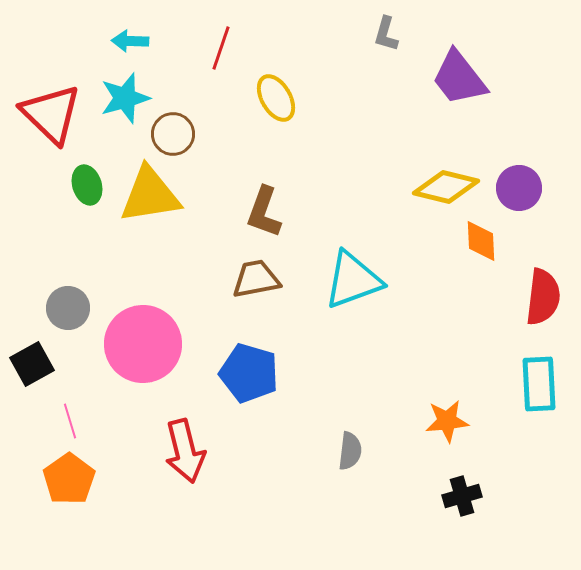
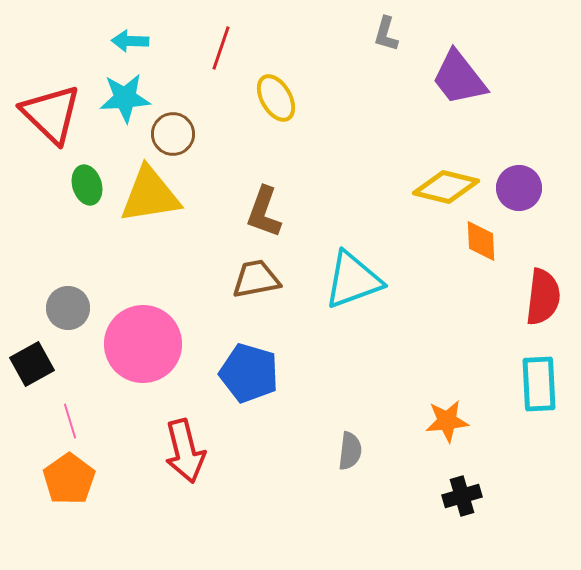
cyan star: rotated 12 degrees clockwise
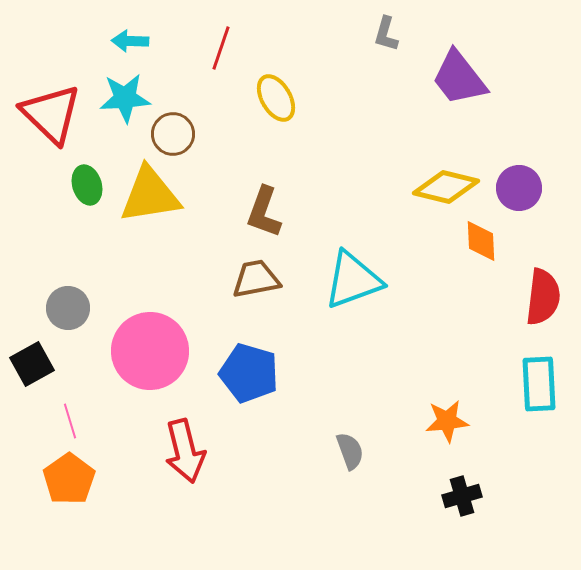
pink circle: moved 7 px right, 7 px down
gray semicircle: rotated 27 degrees counterclockwise
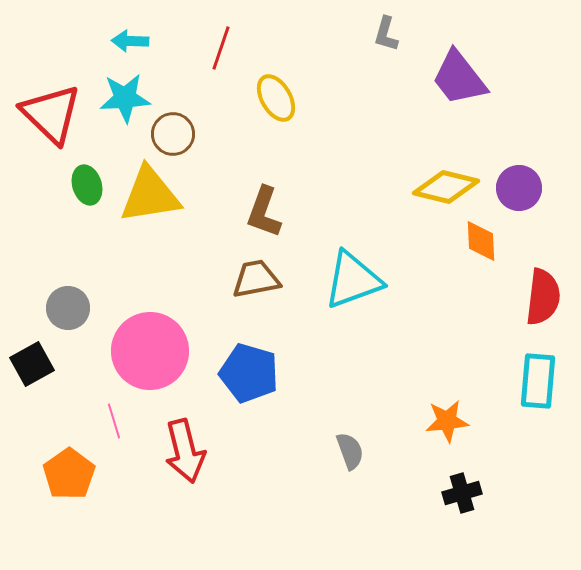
cyan rectangle: moved 1 px left, 3 px up; rotated 8 degrees clockwise
pink line: moved 44 px right
orange pentagon: moved 5 px up
black cross: moved 3 px up
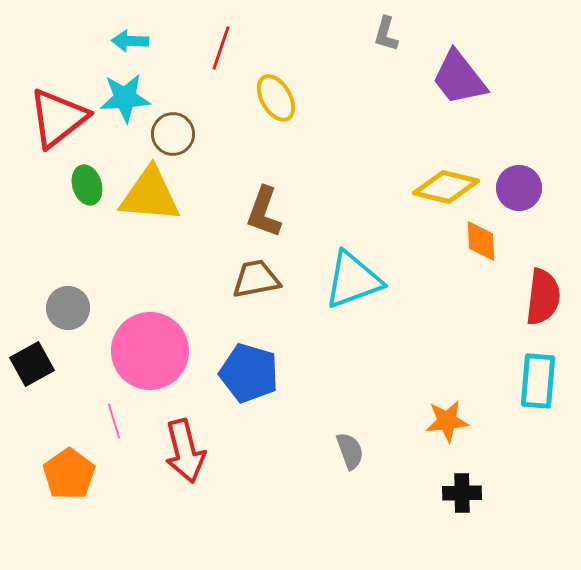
red triangle: moved 7 px right, 4 px down; rotated 38 degrees clockwise
yellow triangle: rotated 14 degrees clockwise
black cross: rotated 15 degrees clockwise
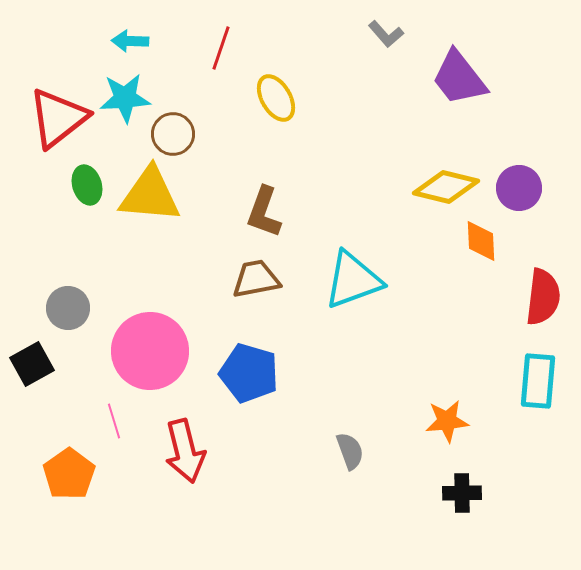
gray L-shape: rotated 57 degrees counterclockwise
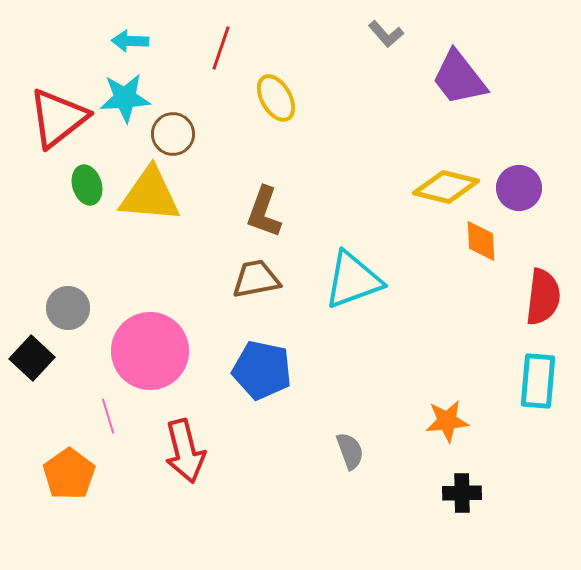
black square: moved 6 px up; rotated 18 degrees counterclockwise
blue pentagon: moved 13 px right, 3 px up; rotated 4 degrees counterclockwise
pink line: moved 6 px left, 5 px up
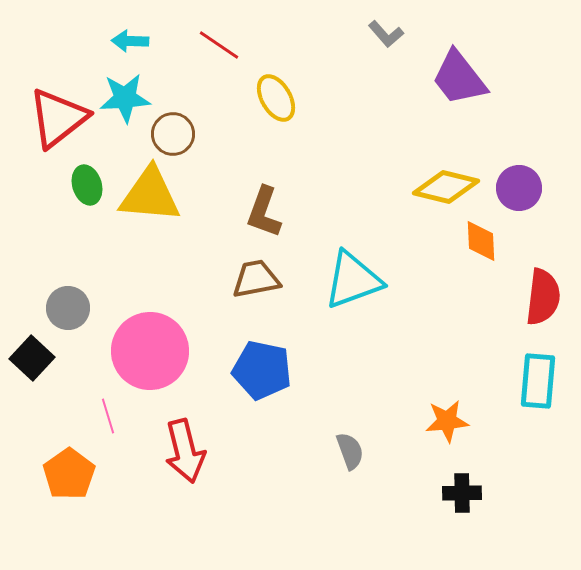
red line: moved 2 px left, 3 px up; rotated 75 degrees counterclockwise
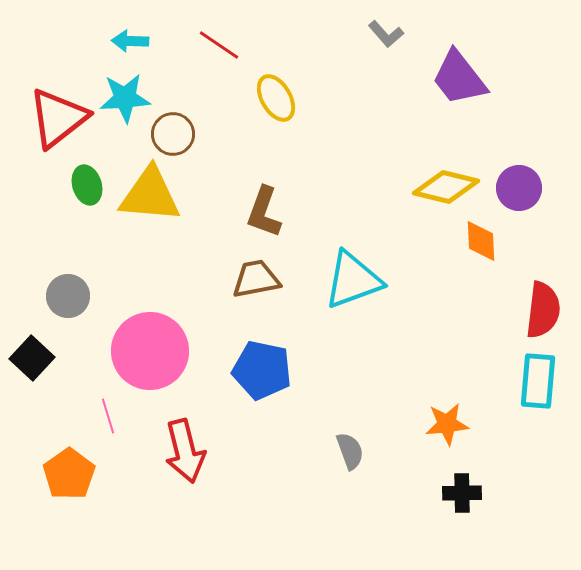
red semicircle: moved 13 px down
gray circle: moved 12 px up
orange star: moved 3 px down
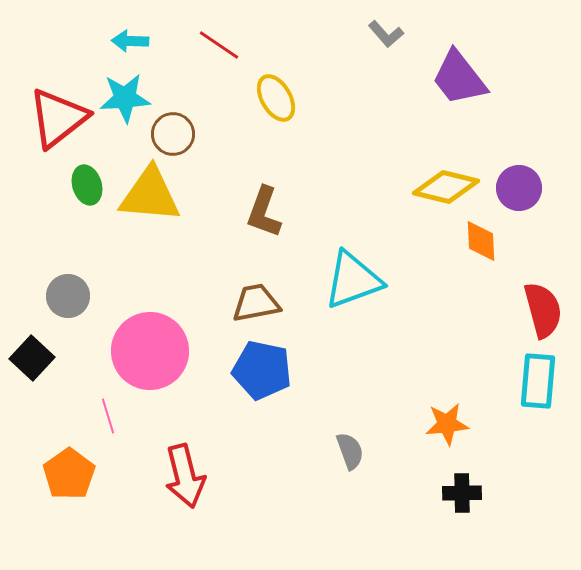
brown trapezoid: moved 24 px down
red semicircle: rotated 22 degrees counterclockwise
red arrow: moved 25 px down
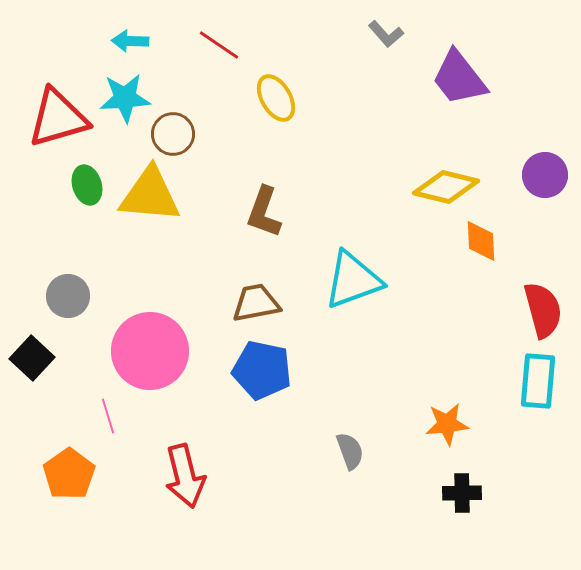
red triangle: rotated 22 degrees clockwise
purple circle: moved 26 px right, 13 px up
